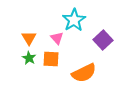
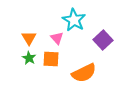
cyan star: rotated 10 degrees counterclockwise
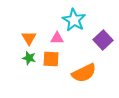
pink triangle: rotated 48 degrees counterclockwise
green star: rotated 16 degrees counterclockwise
